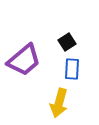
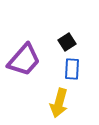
purple trapezoid: rotated 9 degrees counterclockwise
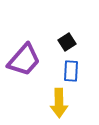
blue rectangle: moved 1 px left, 2 px down
yellow arrow: rotated 16 degrees counterclockwise
